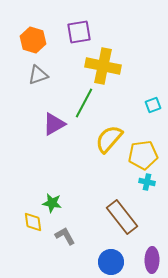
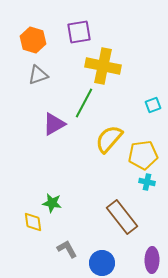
gray L-shape: moved 2 px right, 13 px down
blue circle: moved 9 px left, 1 px down
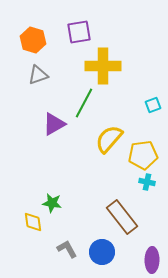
yellow cross: rotated 12 degrees counterclockwise
blue circle: moved 11 px up
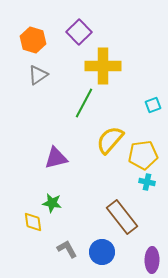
purple square: rotated 35 degrees counterclockwise
gray triangle: rotated 15 degrees counterclockwise
purple triangle: moved 2 px right, 34 px down; rotated 15 degrees clockwise
yellow semicircle: moved 1 px right, 1 px down
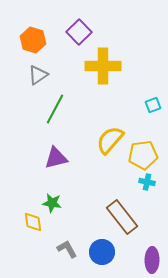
green line: moved 29 px left, 6 px down
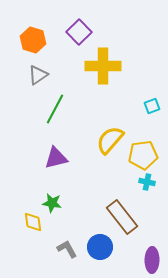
cyan square: moved 1 px left, 1 px down
blue circle: moved 2 px left, 5 px up
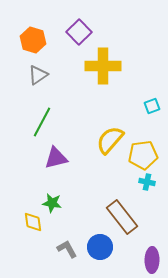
green line: moved 13 px left, 13 px down
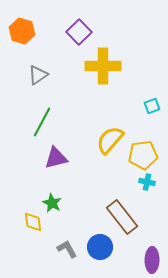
orange hexagon: moved 11 px left, 9 px up
green star: rotated 18 degrees clockwise
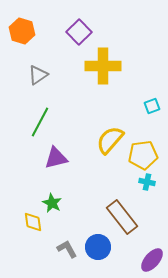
green line: moved 2 px left
blue circle: moved 2 px left
purple ellipse: rotated 40 degrees clockwise
